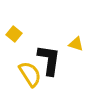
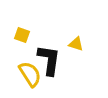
yellow square: moved 8 px right, 1 px down; rotated 21 degrees counterclockwise
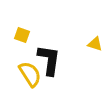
yellow triangle: moved 19 px right
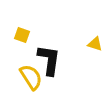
yellow semicircle: moved 1 px right, 3 px down
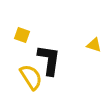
yellow triangle: moved 1 px left, 1 px down
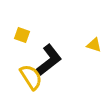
black L-shape: rotated 44 degrees clockwise
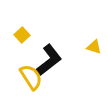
yellow square: rotated 28 degrees clockwise
yellow triangle: moved 2 px down
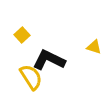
black L-shape: rotated 116 degrees counterclockwise
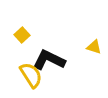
yellow semicircle: moved 2 px up
